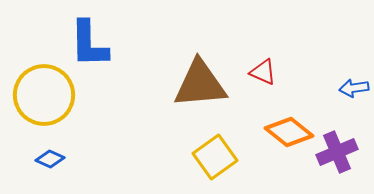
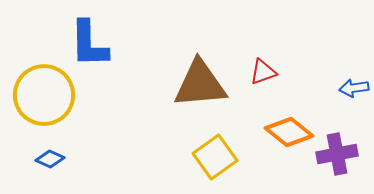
red triangle: rotated 44 degrees counterclockwise
purple cross: moved 2 px down; rotated 12 degrees clockwise
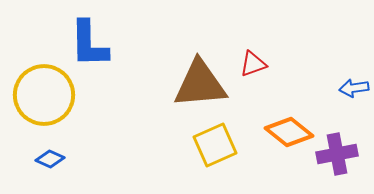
red triangle: moved 10 px left, 8 px up
yellow square: moved 12 px up; rotated 12 degrees clockwise
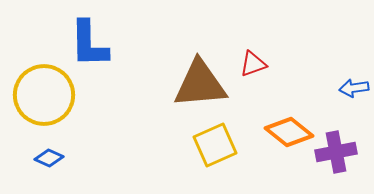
purple cross: moved 1 px left, 2 px up
blue diamond: moved 1 px left, 1 px up
